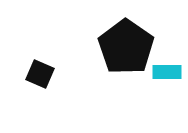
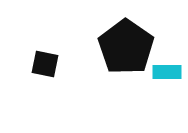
black square: moved 5 px right, 10 px up; rotated 12 degrees counterclockwise
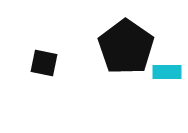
black square: moved 1 px left, 1 px up
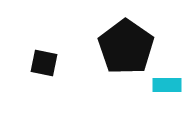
cyan rectangle: moved 13 px down
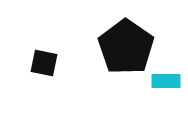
cyan rectangle: moved 1 px left, 4 px up
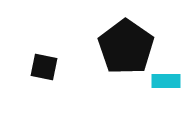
black square: moved 4 px down
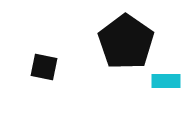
black pentagon: moved 5 px up
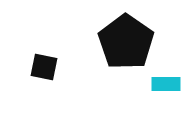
cyan rectangle: moved 3 px down
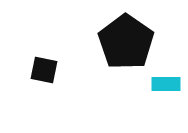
black square: moved 3 px down
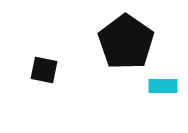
cyan rectangle: moved 3 px left, 2 px down
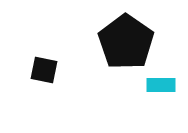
cyan rectangle: moved 2 px left, 1 px up
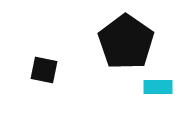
cyan rectangle: moved 3 px left, 2 px down
